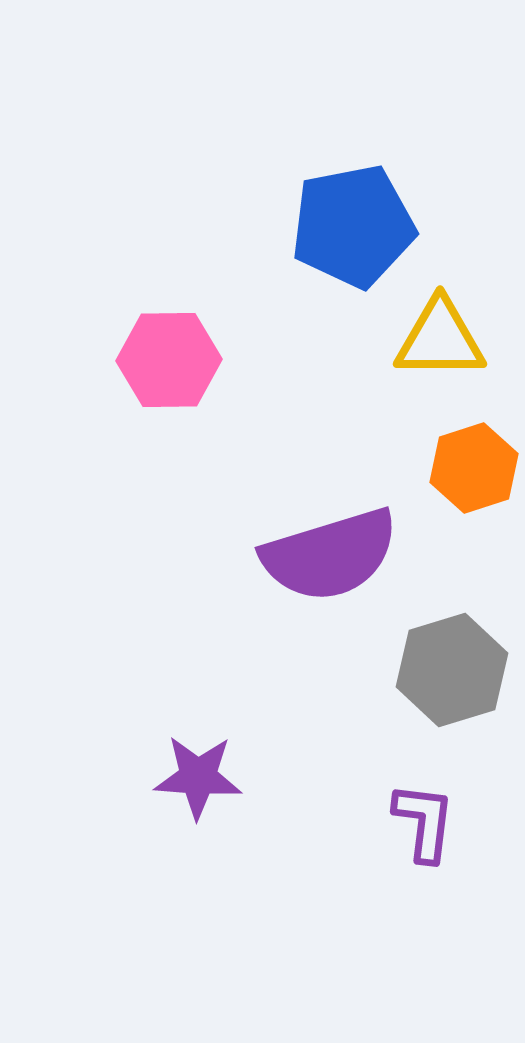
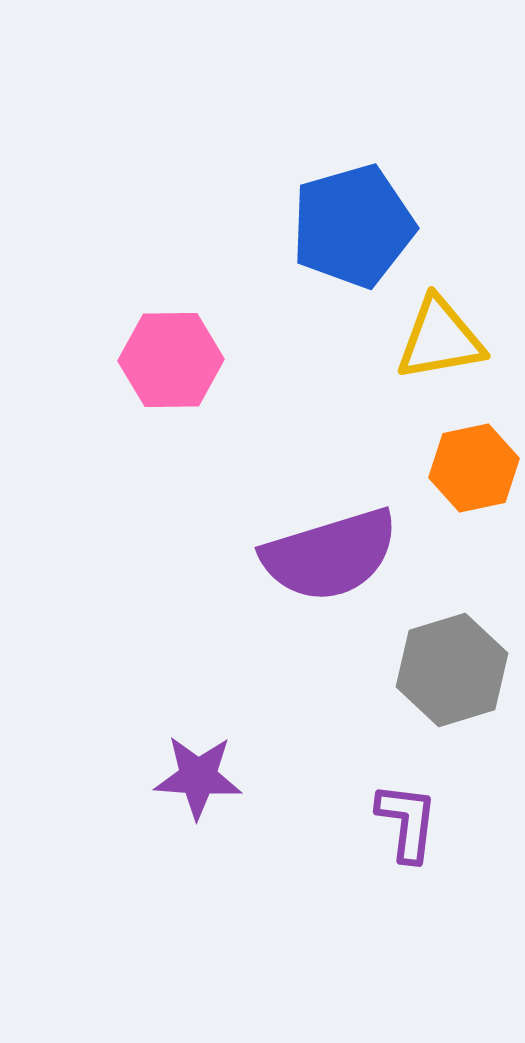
blue pentagon: rotated 5 degrees counterclockwise
yellow triangle: rotated 10 degrees counterclockwise
pink hexagon: moved 2 px right
orange hexagon: rotated 6 degrees clockwise
purple L-shape: moved 17 px left
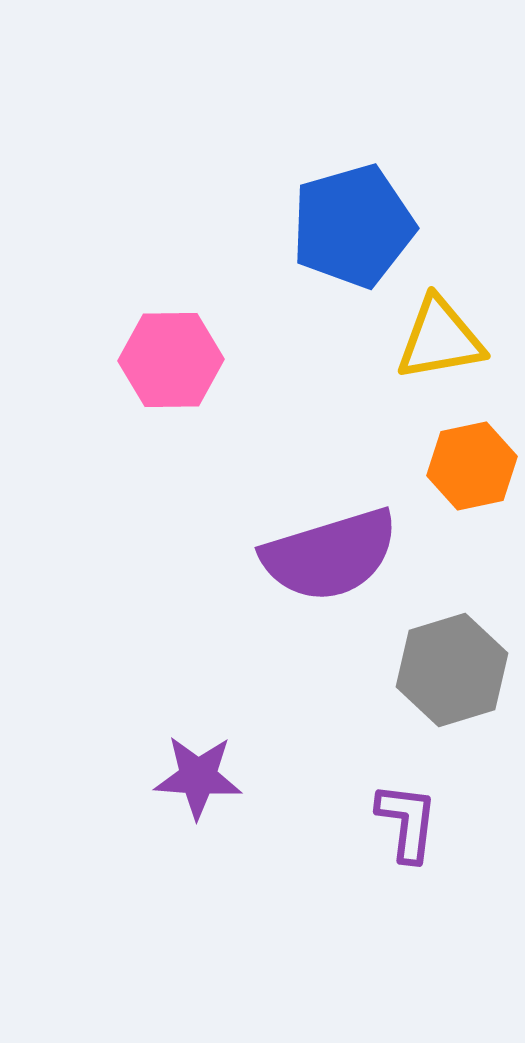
orange hexagon: moved 2 px left, 2 px up
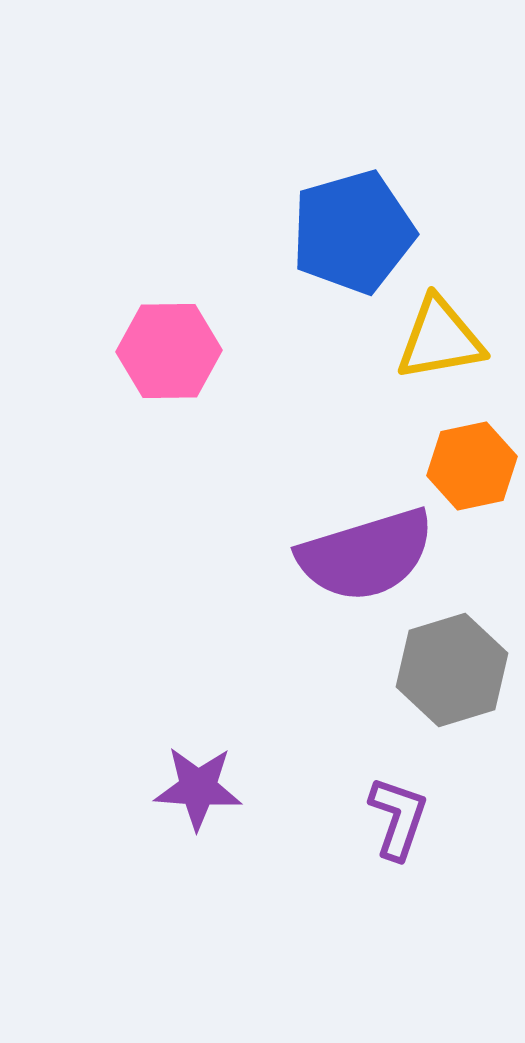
blue pentagon: moved 6 px down
pink hexagon: moved 2 px left, 9 px up
purple semicircle: moved 36 px right
purple star: moved 11 px down
purple L-shape: moved 9 px left, 4 px up; rotated 12 degrees clockwise
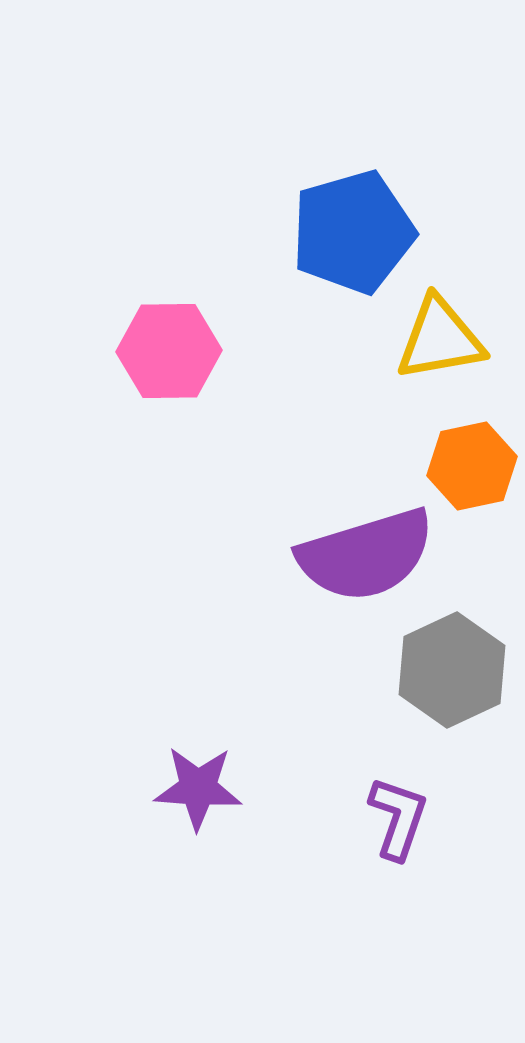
gray hexagon: rotated 8 degrees counterclockwise
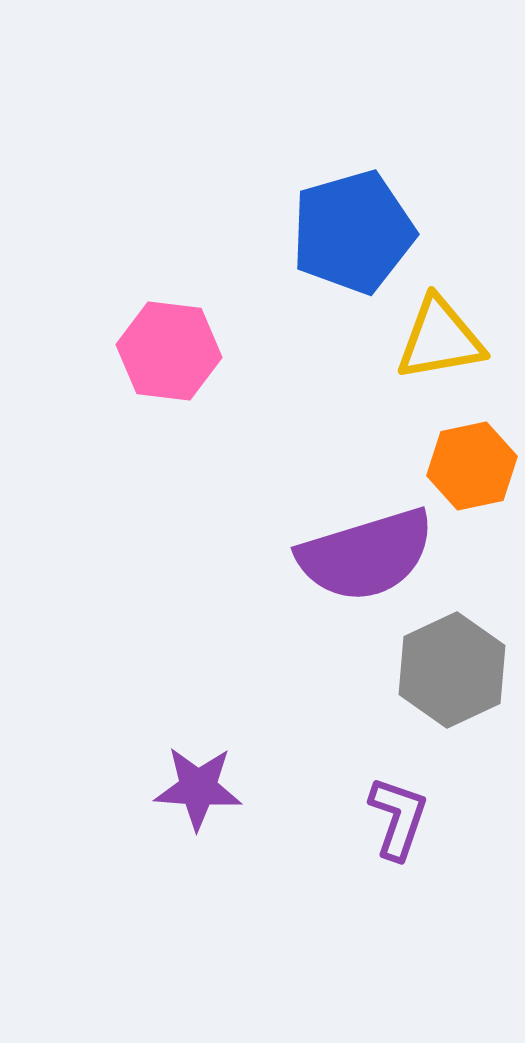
pink hexagon: rotated 8 degrees clockwise
